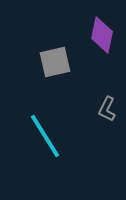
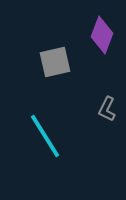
purple diamond: rotated 9 degrees clockwise
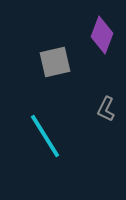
gray L-shape: moved 1 px left
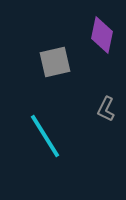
purple diamond: rotated 9 degrees counterclockwise
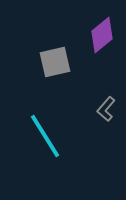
purple diamond: rotated 39 degrees clockwise
gray L-shape: rotated 15 degrees clockwise
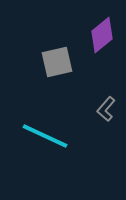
gray square: moved 2 px right
cyan line: rotated 33 degrees counterclockwise
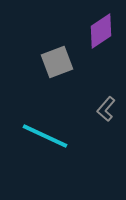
purple diamond: moved 1 px left, 4 px up; rotated 6 degrees clockwise
gray square: rotated 8 degrees counterclockwise
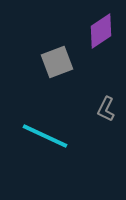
gray L-shape: rotated 15 degrees counterclockwise
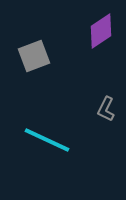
gray square: moved 23 px left, 6 px up
cyan line: moved 2 px right, 4 px down
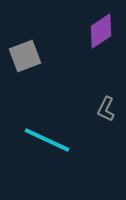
gray square: moved 9 px left
